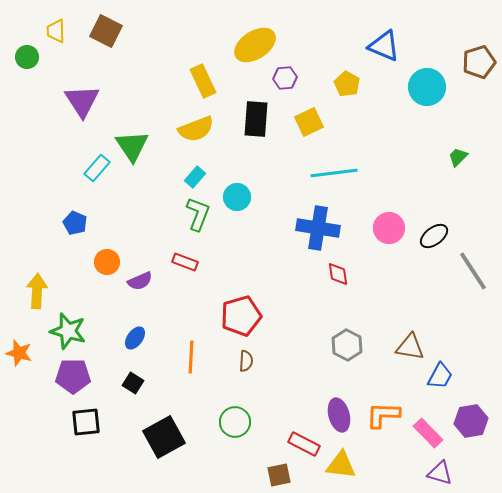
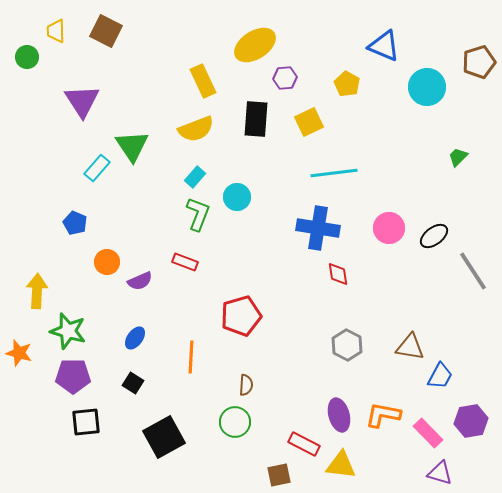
brown semicircle at (246, 361): moved 24 px down
orange L-shape at (383, 415): rotated 9 degrees clockwise
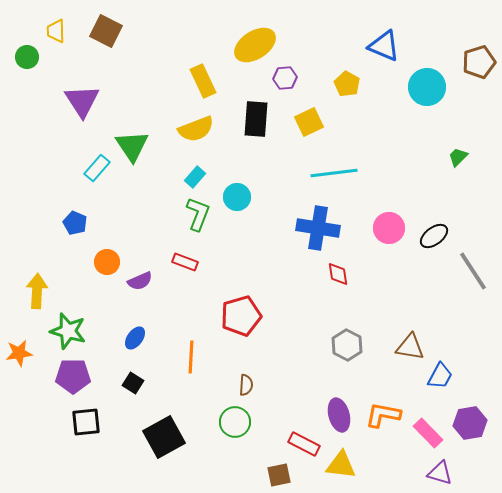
orange star at (19, 353): rotated 24 degrees counterclockwise
purple hexagon at (471, 421): moved 1 px left, 2 px down
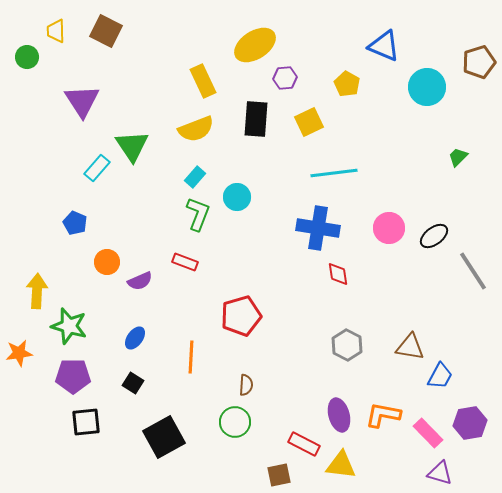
green star at (68, 331): moved 1 px right, 5 px up
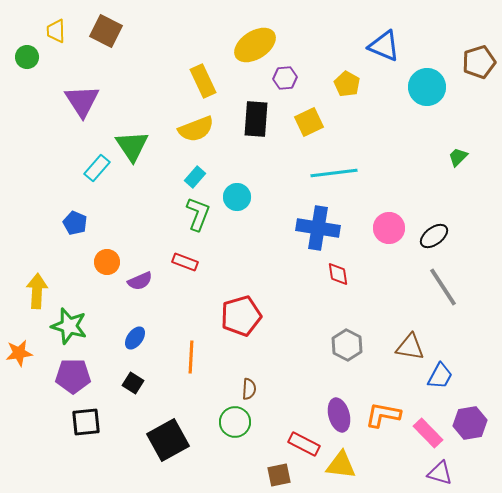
gray line at (473, 271): moved 30 px left, 16 px down
brown semicircle at (246, 385): moved 3 px right, 4 px down
black square at (164, 437): moved 4 px right, 3 px down
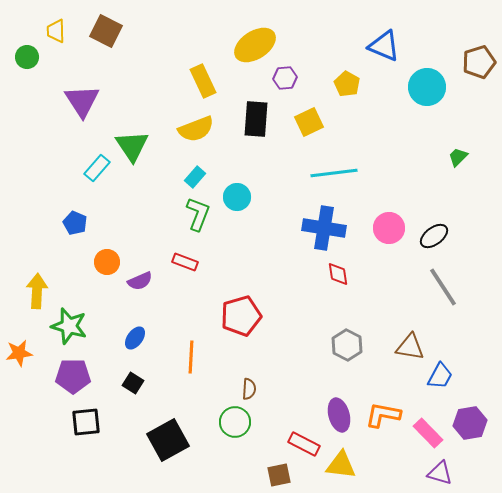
blue cross at (318, 228): moved 6 px right
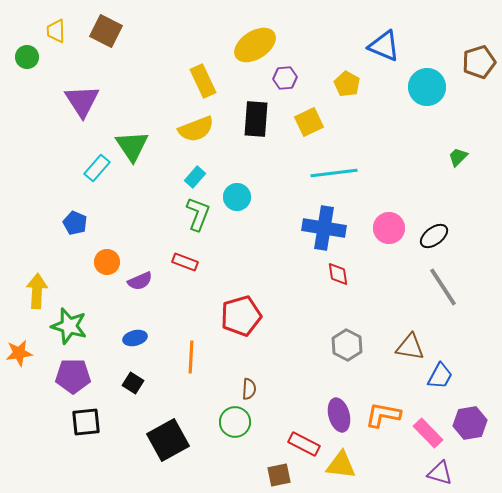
blue ellipse at (135, 338): rotated 40 degrees clockwise
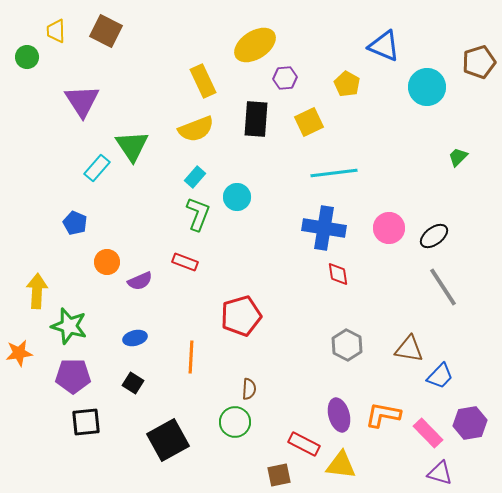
brown triangle at (410, 347): moved 1 px left, 2 px down
blue trapezoid at (440, 376): rotated 16 degrees clockwise
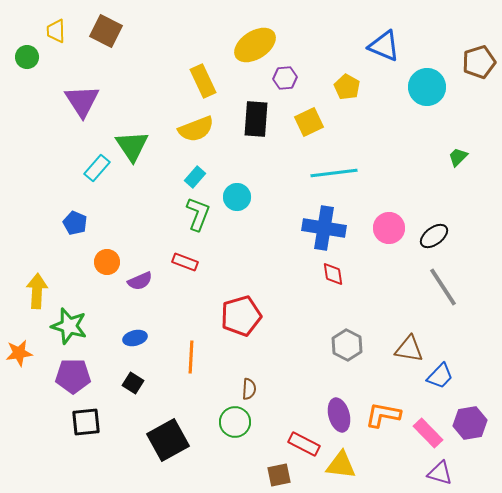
yellow pentagon at (347, 84): moved 3 px down
red diamond at (338, 274): moved 5 px left
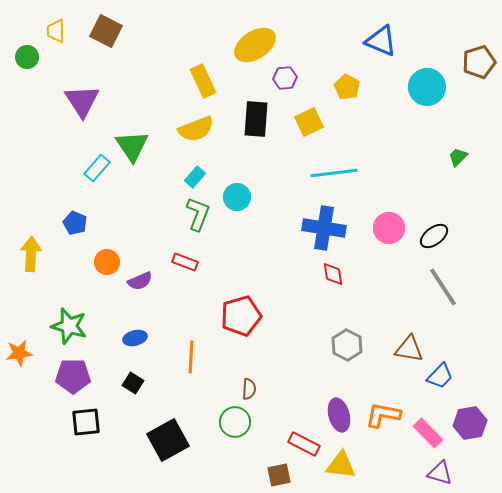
blue triangle at (384, 46): moved 3 px left, 5 px up
yellow arrow at (37, 291): moved 6 px left, 37 px up
